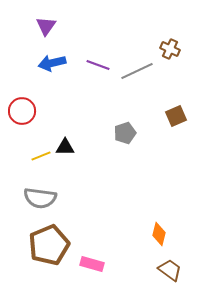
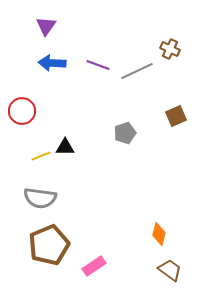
blue arrow: rotated 16 degrees clockwise
pink rectangle: moved 2 px right, 2 px down; rotated 50 degrees counterclockwise
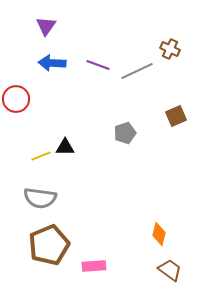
red circle: moved 6 px left, 12 px up
pink rectangle: rotated 30 degrees clockwise
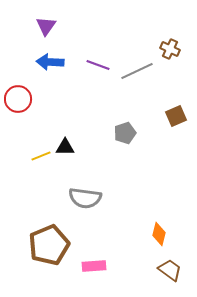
blue arrow: moved 2 px left, 1 px up
red circle: moved 2 px right
gray semicircle: moved 45 px right
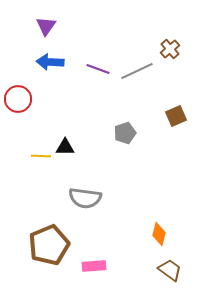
brown cross: rotated 24 degrees clockwise
purple line: moved 4 px down
yellow line: rotated 24 degrees clockwise
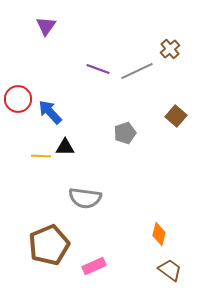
blue arrow: moved 50 px down; rotated 44 degrees clockwise
brown square: rotated 25 degrees counterclockwise
pink rectangle: rotated 20 degrees counterclockwise
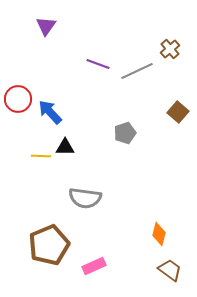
purple line: moved 5 px up
brown square: moved 2 px right, 4 px up
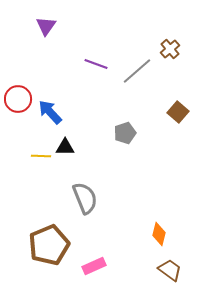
purple line: moved 2 px left
gray line: rotated 16 degrees counterclockwise
gray semicircle: rotated 120 degrees counterclockwise
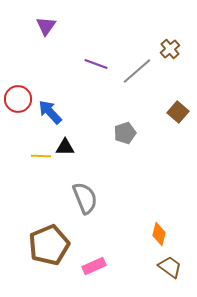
brown trapezoid: moved 3 px up
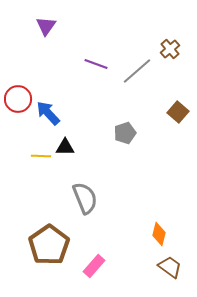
blue arrow: moved 2 px left, 1 px down
brown pentagon: rotated 12 degrees counterclockwise
pink rectangle: rotated 25 degrees counterclockwise
